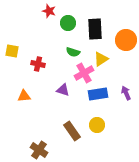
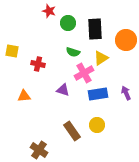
yellow triangle: moved 1 px up
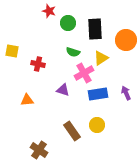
orange triangle: moved 3 px right, 4 px down
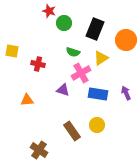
green circle: moved 4 px left
black rectangle: rotated 25 degrees clockwise
pink cross: moved 3 px left
blue rectangle: rotated 18 degrees clockwise
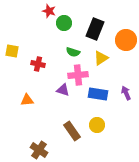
pink cross: moved 3 px left, 2 px down; rotated 24 degrees clockwise
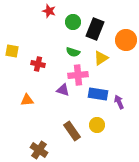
green circle: moved 9 px right, 1 px up
purple arrow: moved 7 px left, 9 px down
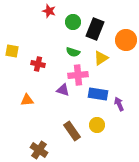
purple arrow: moved 2 px down
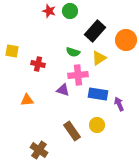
green circle: moved 3 px left, 11 px up
black rectangle: moved 2 px down; rotated 20 degrees clockwise
yellow triangle: moved 2 px left
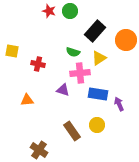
pink cross: moved 2 px right, 2 px up
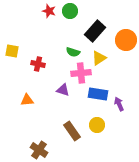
pink cross: moved 1 px right
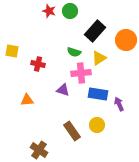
green semicircle: moved 1 px right
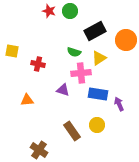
black rectangle: rotated 20 degrees clockwise
